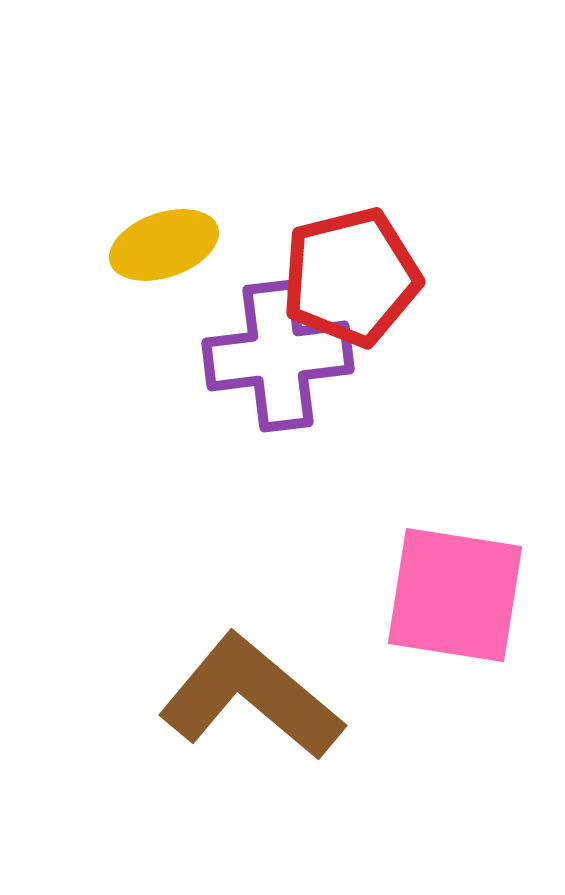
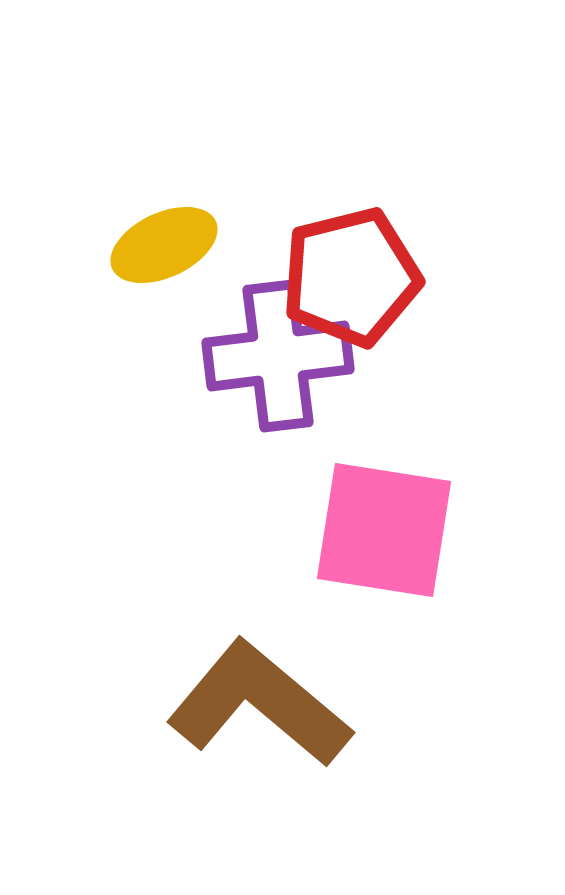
yellow ellipse: rotated 6 degrees counterclockwise
pink square: moved 71 px left, 65 px up
brown L-shape: moved 8 px right, 7 px down
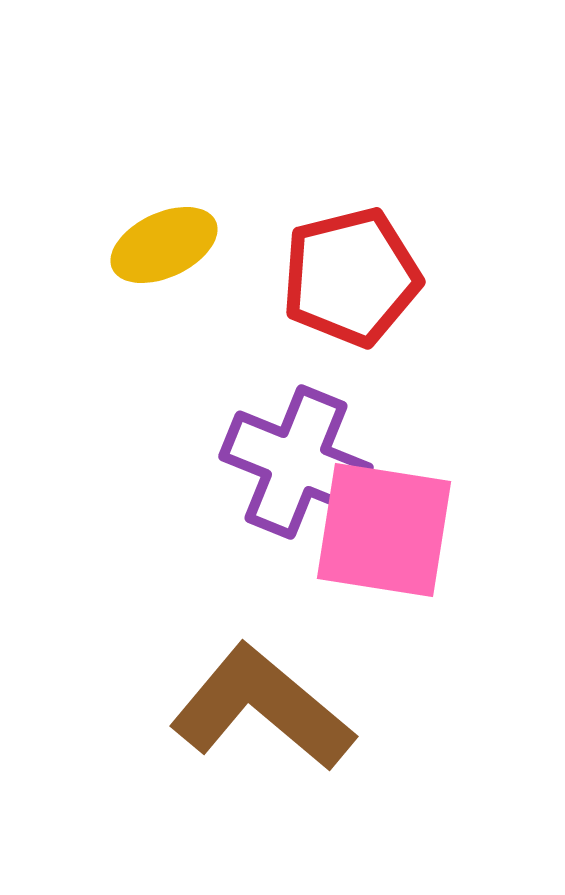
purple cross: moved 18 px right, 106 px down; rotated 29 degrees clockwise
brown L-shape: moved 3 px right, 4 px down
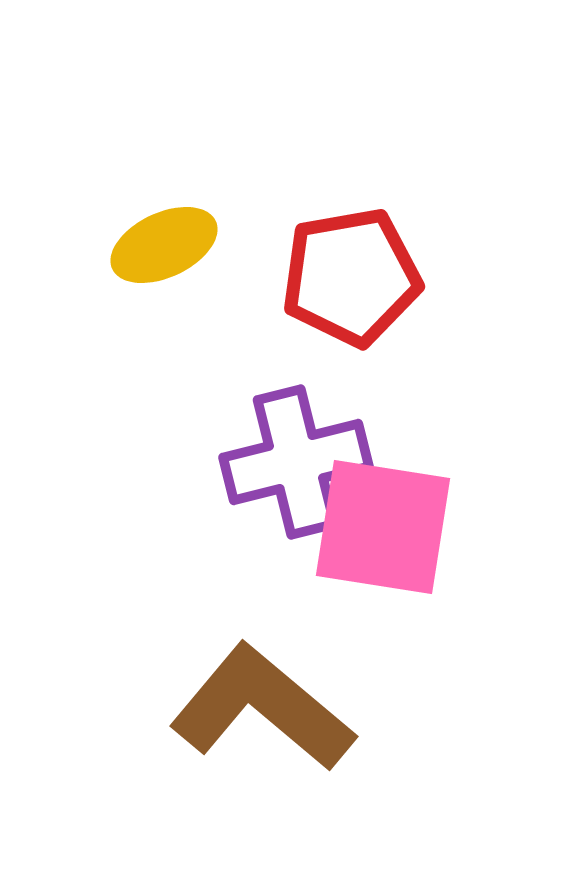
red pentagon: rotated 4 degrees clockwise
purple cross: rotated 36 degrees counterclockwise
pink square: moved 1 px left, 3 px up
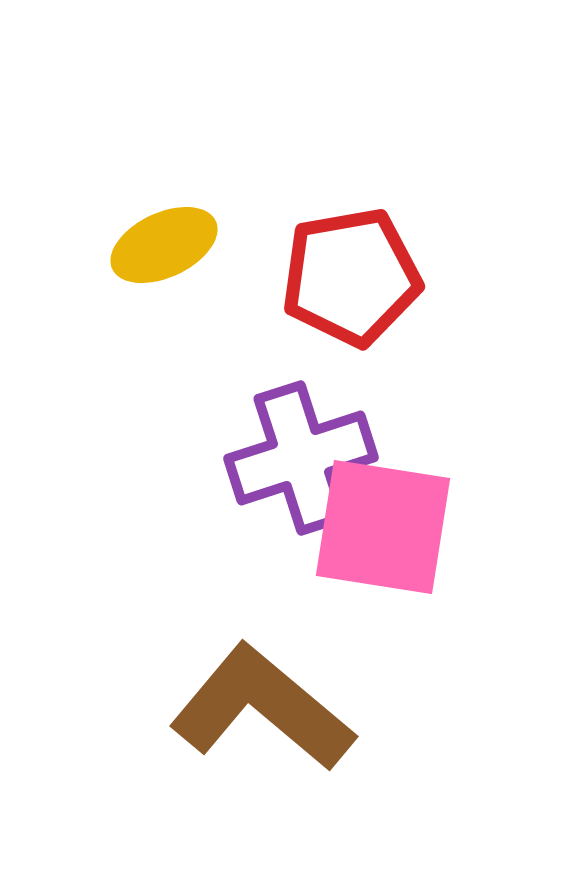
purple cross: moved 5 px right, 4 px up; rotated 4 degrees counterclockwise
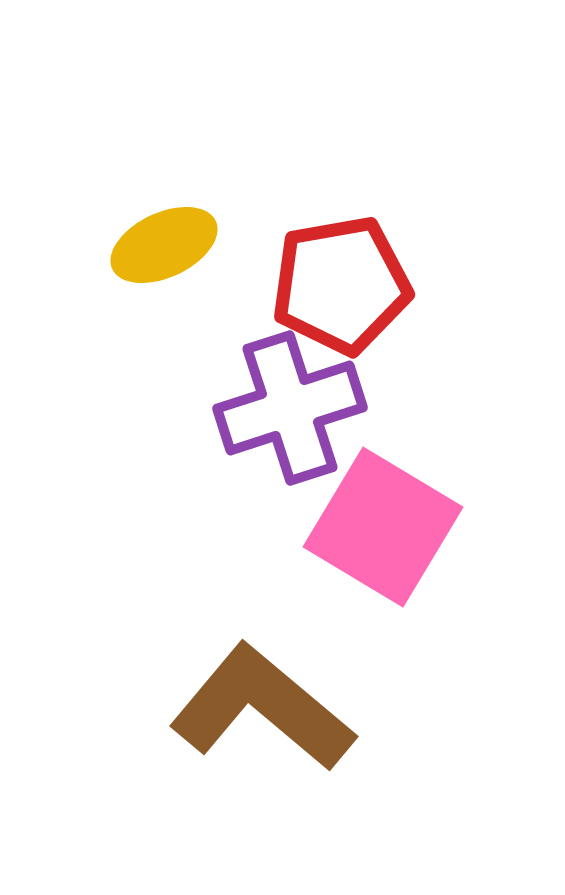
red pentagon: moved 10 px left, 8 px down
purple cross: moved 11 px left, 50 px up
pink square: rotated 22 degrees clockwise
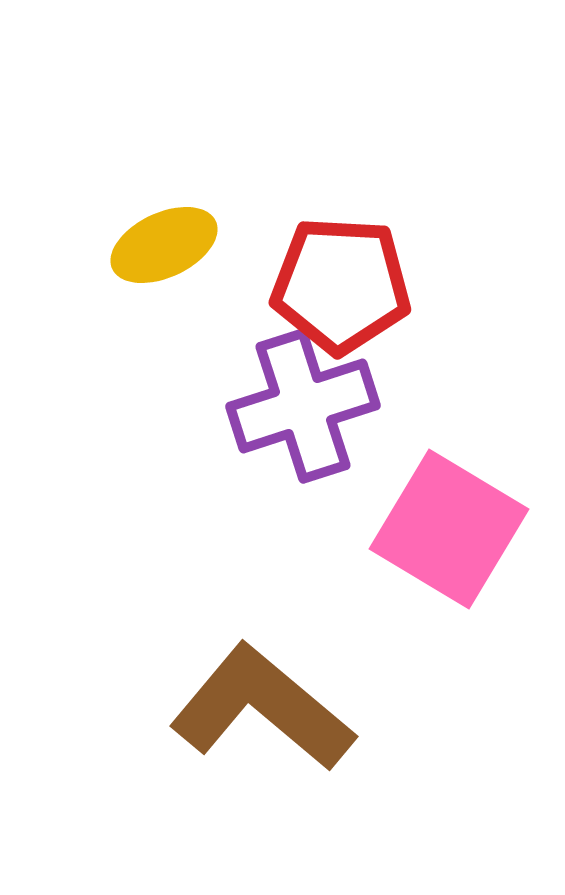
red pentagon: rotated 13 degrees clockwise
purple cross: moved 13 px right, 2 px up
pink square: moved 66 px right, 2 px down
